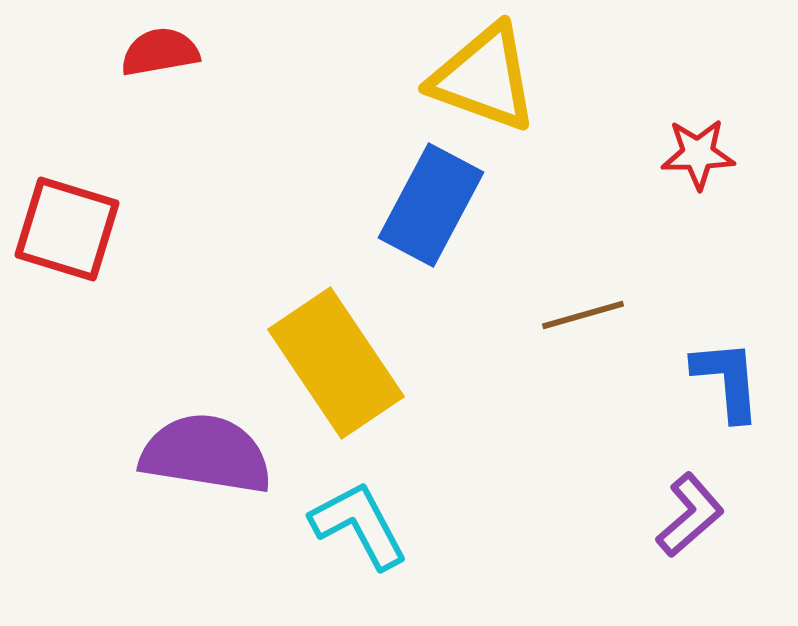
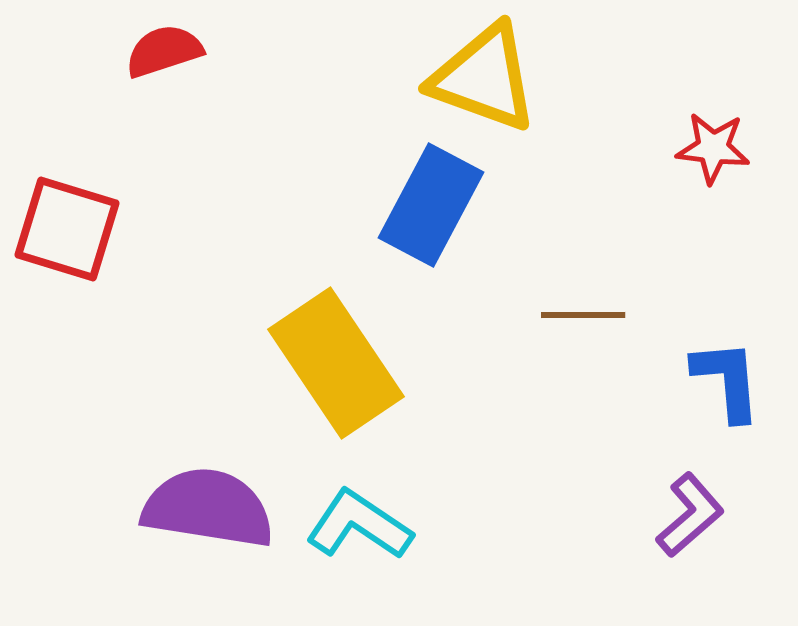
red semicircle: moved 4 px right, 1 px up; rotated 8 degrees counterclockwise
red star: moved 15 px right, 6 px up; rotated 8 degrees clockwise
brown line: rotated 16 degrees clockwise
purple semicircle: moved 2 px right, 54 px down
cyan L-shape: rotated 28 degrees counterclockwise
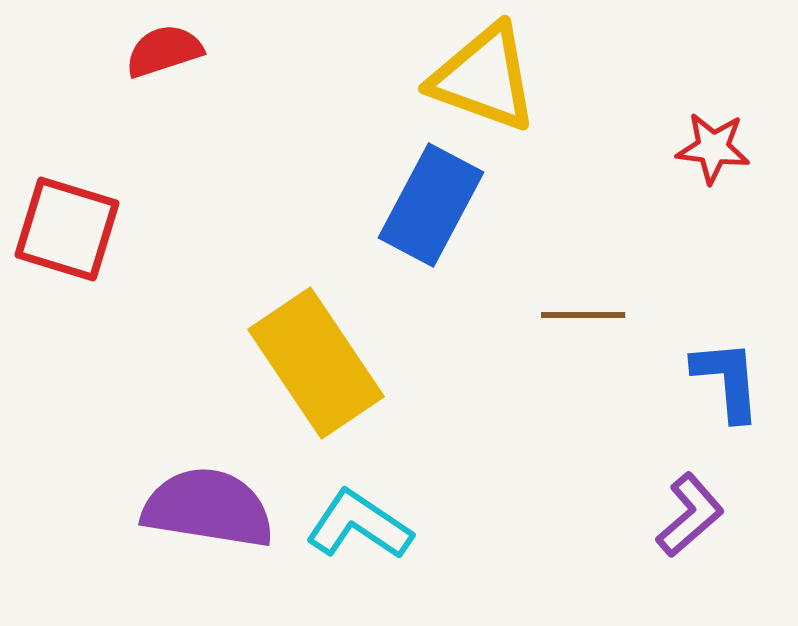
yellow rectangle: moved 20 px left
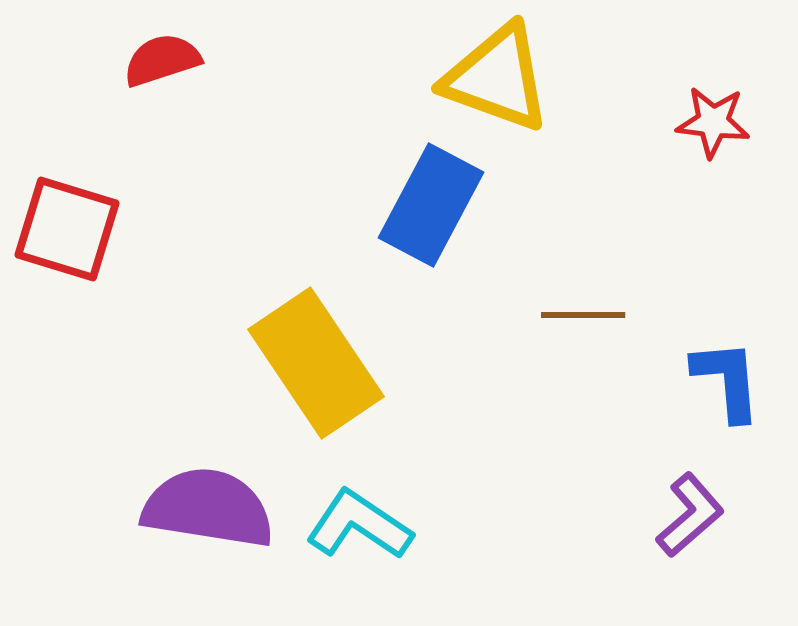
red semicircle: moved 2 px left, 9 px down
yellow triangle: moved 13 px right
red star: moved 26 px up
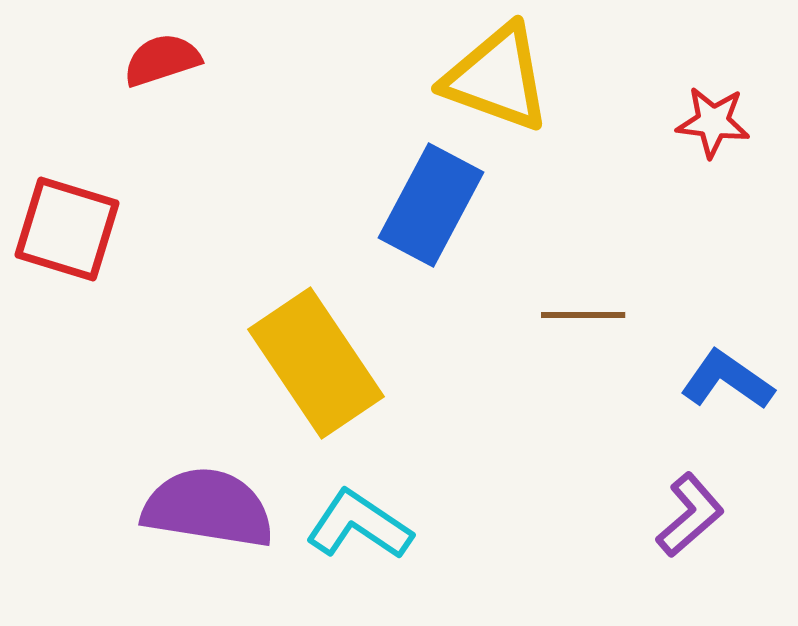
blue L-shape: rotated 50 degrees counterclockwise
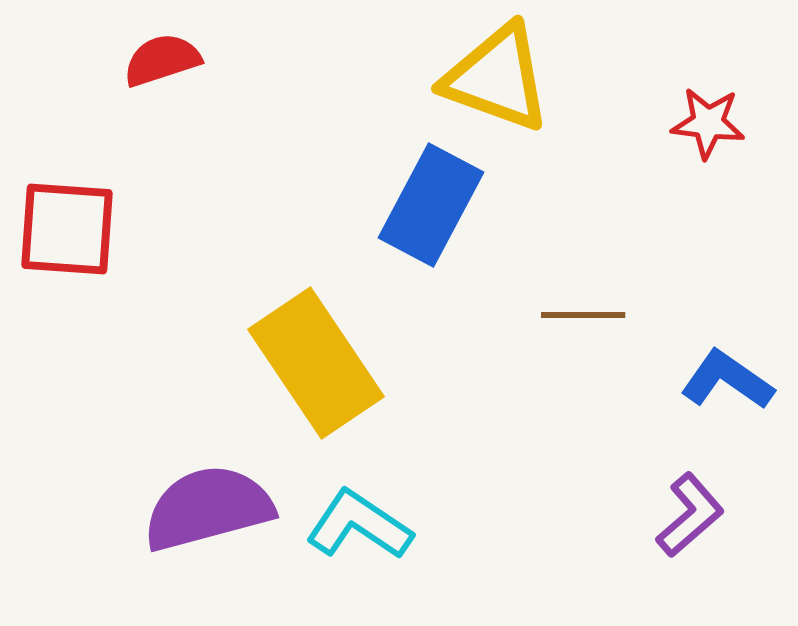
red star: moved 5 px left, 1 px down
red square: rotated 13 degrees counterclockwise
purple semicircle: rotated 24 degrees counterclockwise
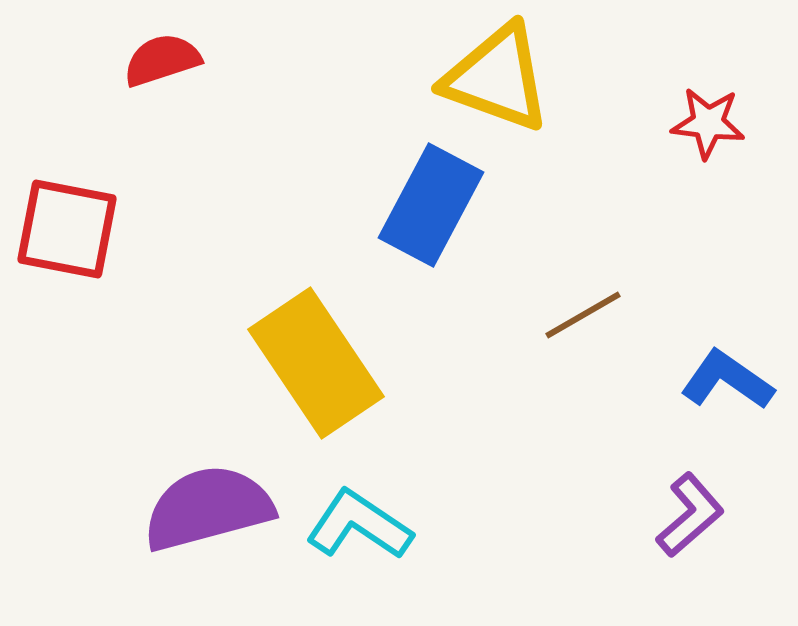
red square: rotated 7 degrees clockwise
brown line: rotated 30 degrees counterclockwise
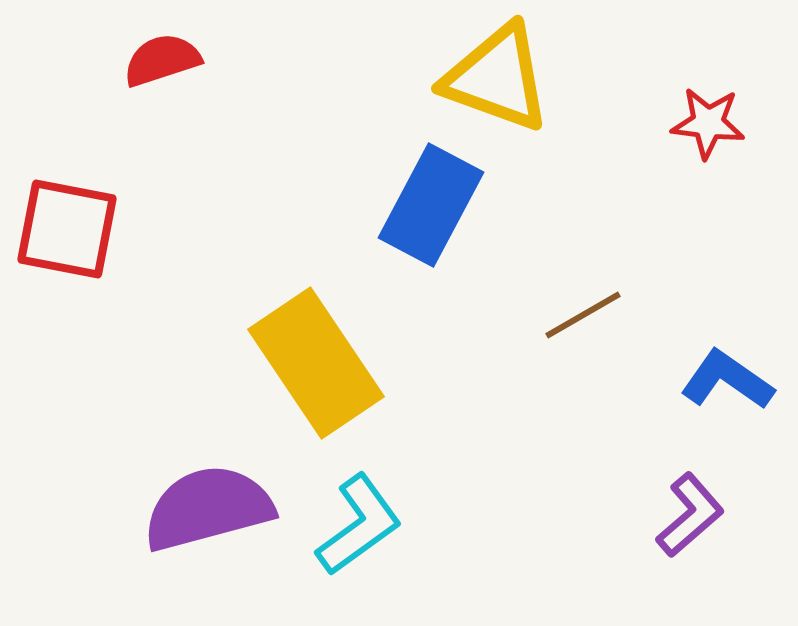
cyan L-shape: rotated 110 degrees clockwise
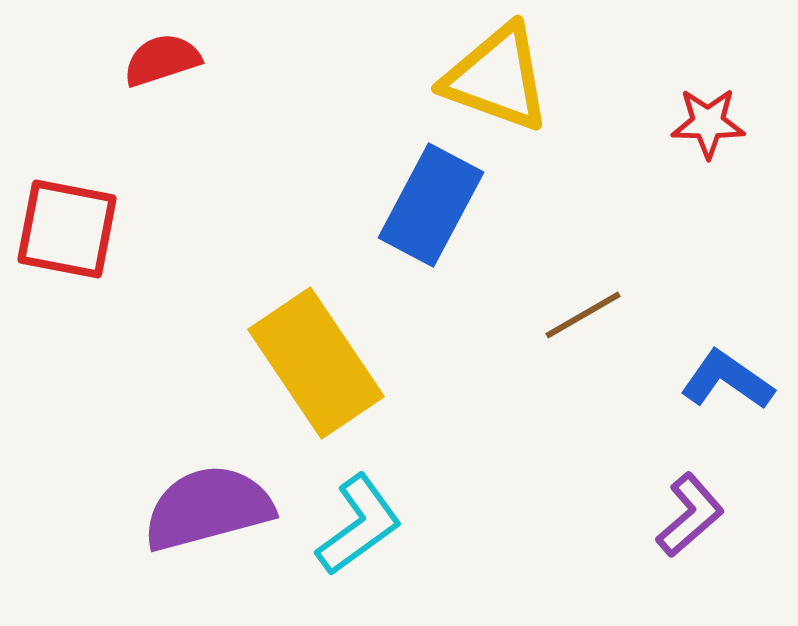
red star: rotated 6 degrees counterclockwise
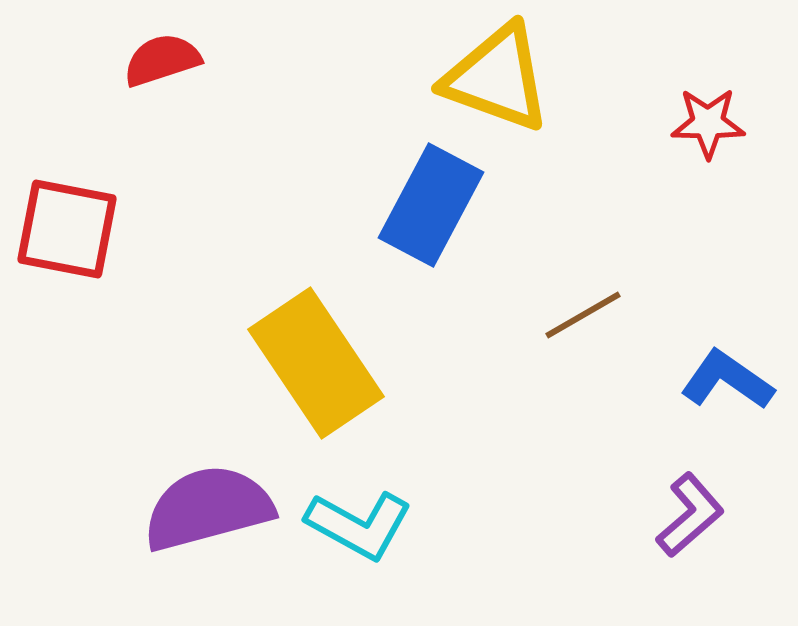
cyan L-shape: rotated 65 degrees clockwise
